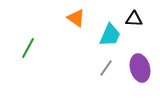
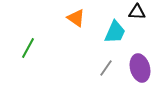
black triangle: moved 3 px right, 7 px up
cyan trapezoid: moved 5 px right, 3 px up
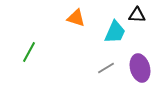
black triangle: moved 3 px down
orange triangle: rotated 18 degrees counterclockwise
green line: moved 1 px right, 4 px down
gray line: rotated 24 degrees clockwise
